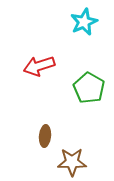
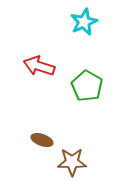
red arrow: rotated 36 degrees clockwise
green pentagon: moved 2 px left, 2 px up
brown ellipse: moved 3 px left, 4 px down; rotated 75 degrees counterclockwise
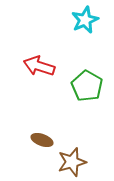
cyan star: moved 1 px right, 2 px up
brown star: rotated 16 degrees counterclockwise
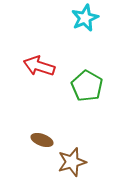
cyan star: moved 2 px up
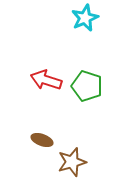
red arrow: moved 7 px right, 14 px down
green pentagon: rotated 12 degrees counterclockwise
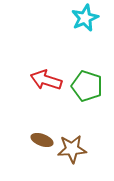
brown star: moved 13 px up; rotated 12 degrees clockwise
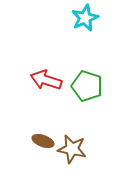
brown ellipse: moved 1 px right, 1 px down
brown star: rotated 16 degrees clockwise
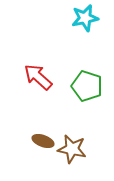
cyan star: rotated 12 degrees clockwise
red arrow: moved 8 px left, 3 px up; rotated 24 degrees clockwise
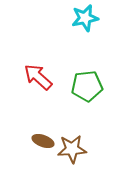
green pentagon: rotated 24 degrees counterclockwise
brown star: rotated 16 degrees counterclockwise
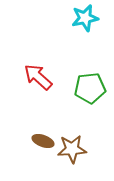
green pentagon: moved 3 px right, 2 px down
